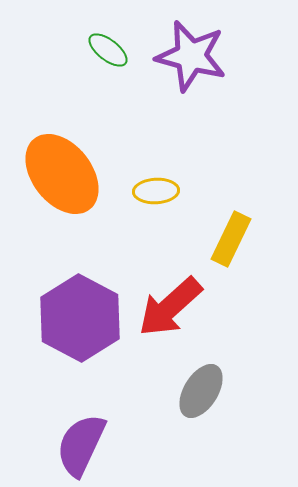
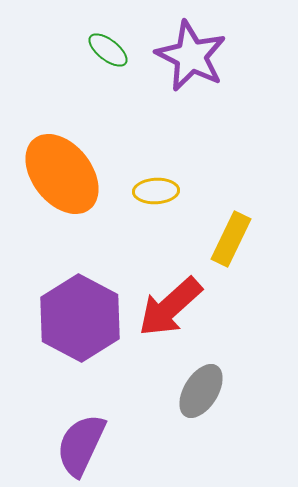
purple star: rotated 12 degrees clockwise
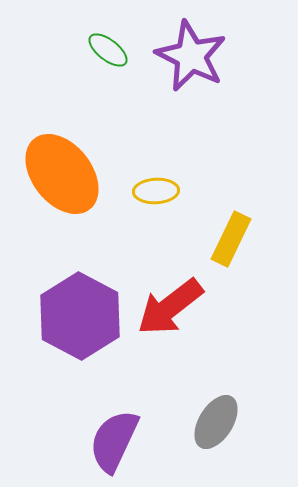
red arrow: rotated 4 degrees clockwise
purple hexagon: moved 2 px up
gray ellipse: moved 15 px right, 31 px down
purple semicircle: moved 33 px right, 4 px up
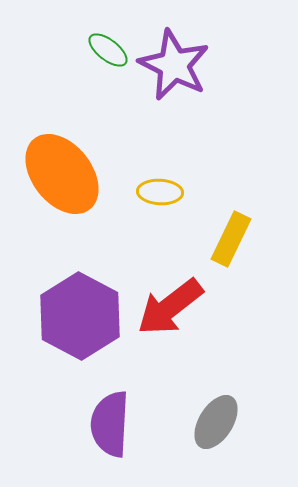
purple star: moved 17 px left, 9 px down
yellow ellipse: moved 4 px right, 1 px down; rotated 6 degrees clockwise
purple semicircle: moved 4 px left, 17 px up; rotated 22 degrees counterclockwise
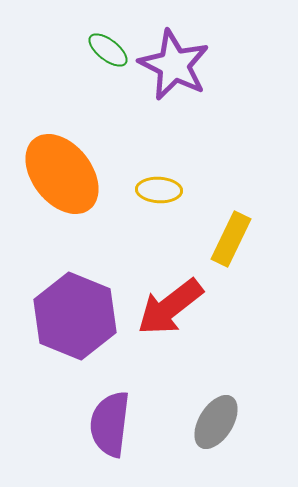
yellow ellipse: moved 1 px left, 2 px up
purple hexagon: moved 5 px left; rotated 6 degrees counterclockwise
purple semicircle: rotated 4 degrees clockwise
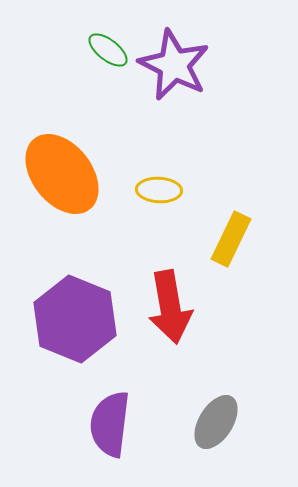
red arrow: rotated 62 degrees counterclockwise
purple hexagon: moved 3 px down
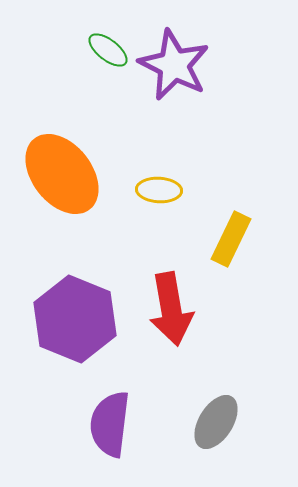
red arrow: moved 1 px right, 2 px down
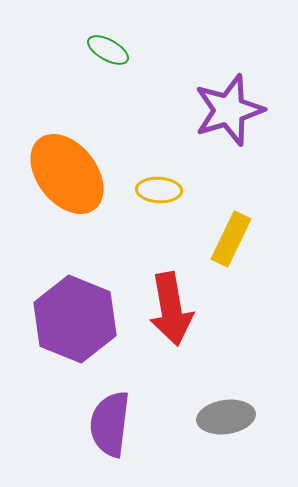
green ellipse: rotated 9 degrees counterclockwise
purple star: moved 55 px right, 45 px down; rotated 28 degrees clockwise
orange ellipse: moved 5 px right
gray ellipse: moved 10 px right, 5 px up; rotated 50 degrees clockwise
